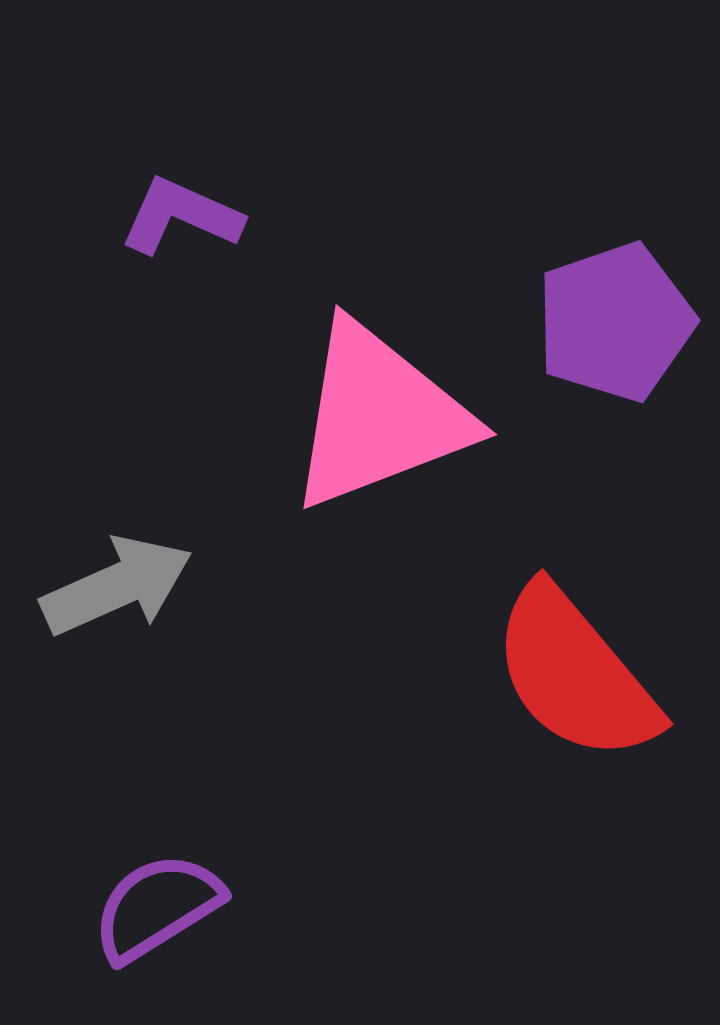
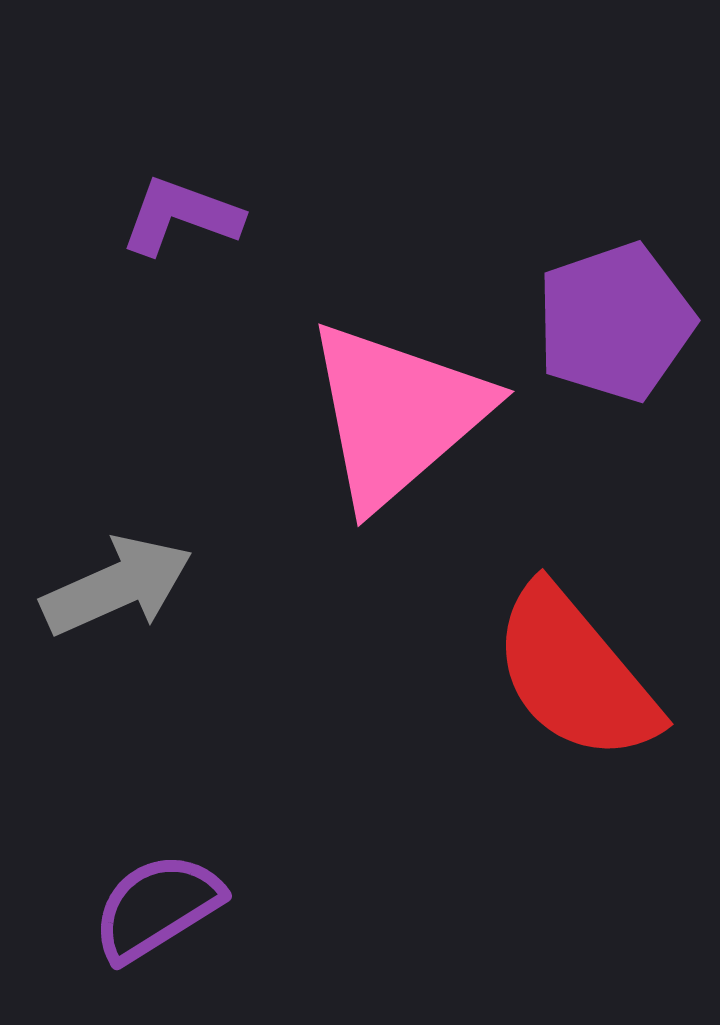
purple L-shape: rotated 4 degrees counterclockwise
pink triangle: moved 18 px right, 2 px up; rotated 20 degrees counterclockwise
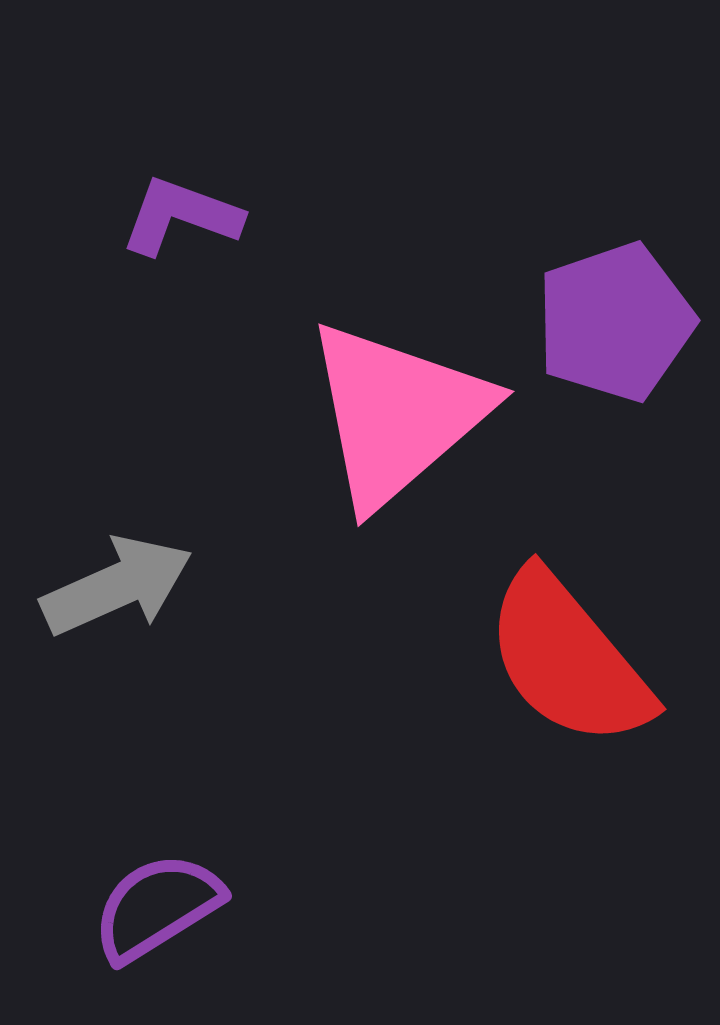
red semicircle: moved 7 px left, 15 px up
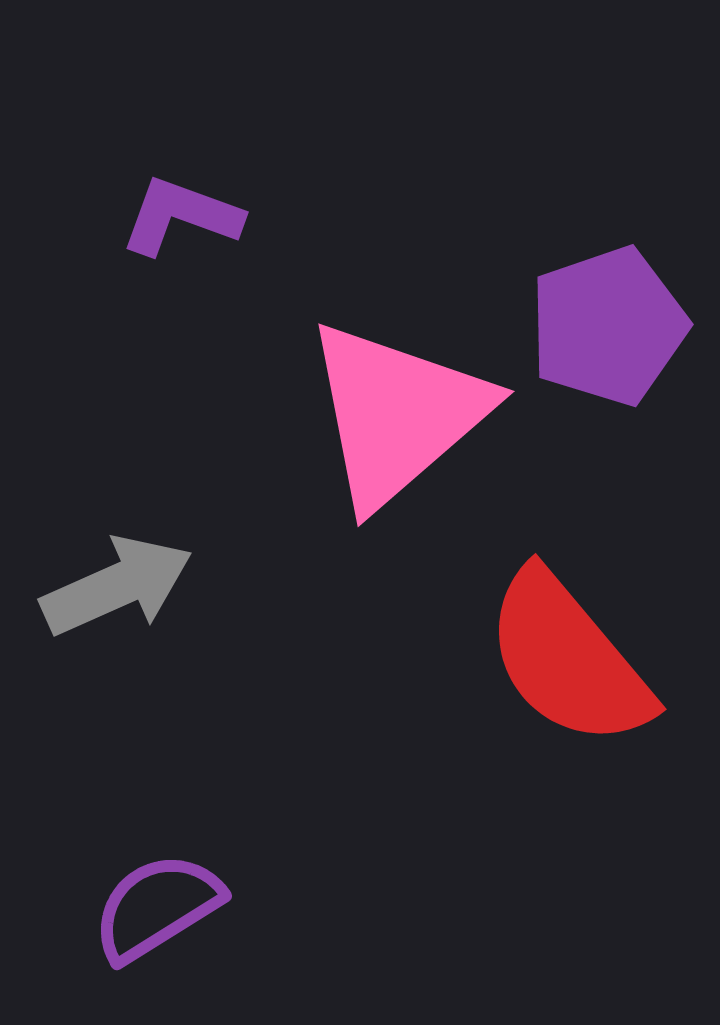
purple pentagon: moved 7 px left, 4 px down
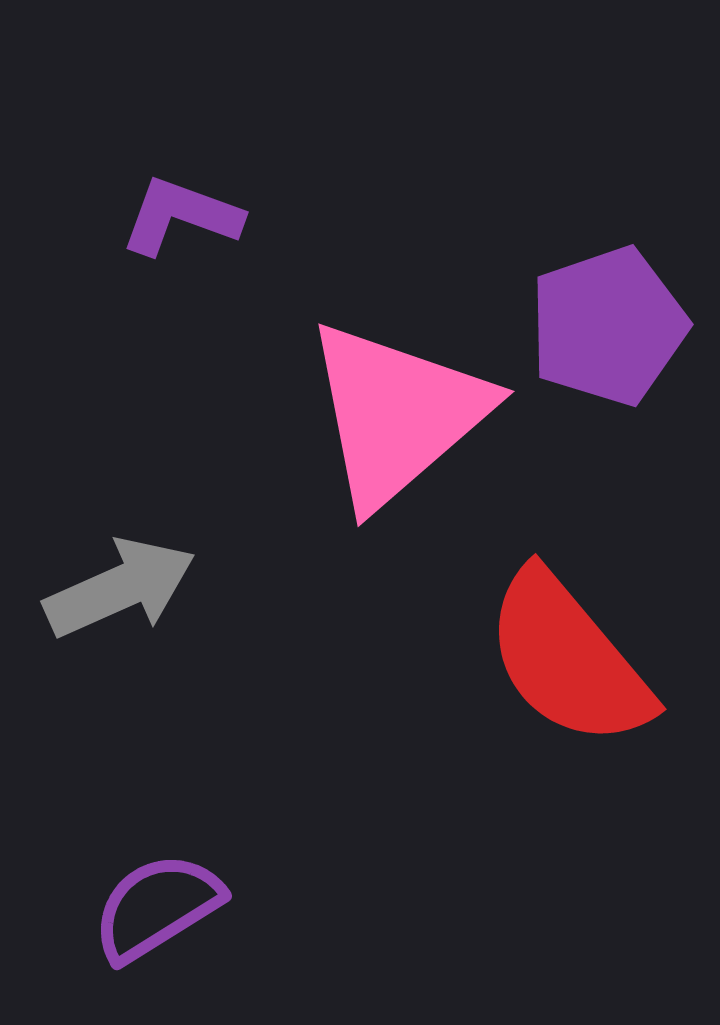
gray arrow: moved 3 px right, 2 px down
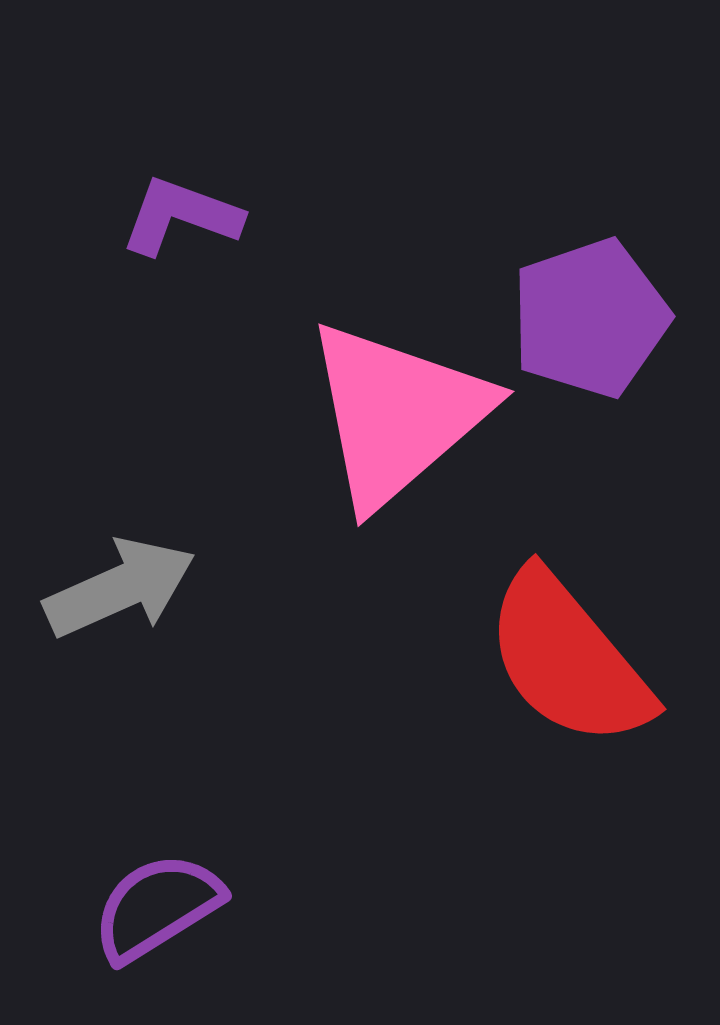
purple pentagon: moved 18 px left, 8 px up
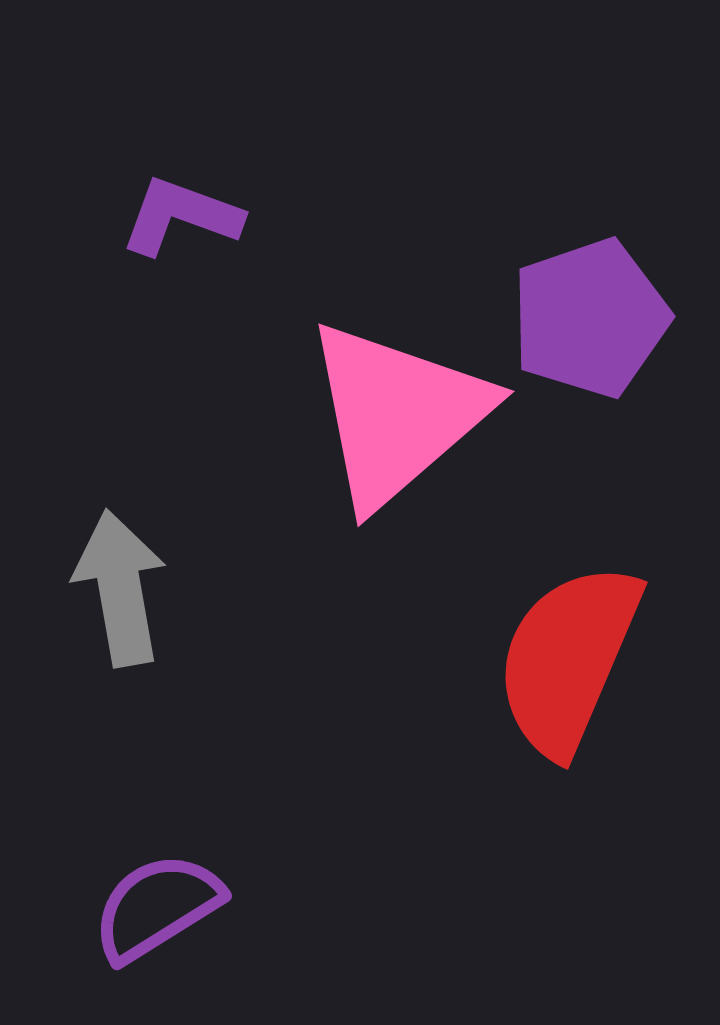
gray arrow: rotated 76 degrees counterclockwise
red semicircle: rotated 63 degrees clockwise
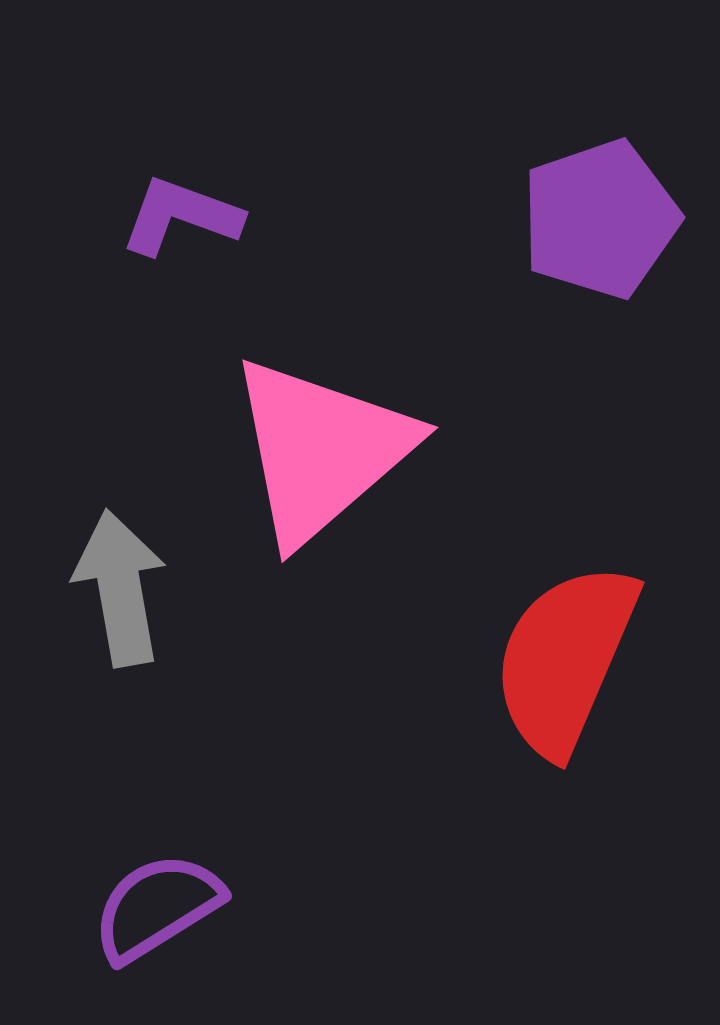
purple pentagon: moved 10 px right, 99 px up
pink triangle: moved 76 px left, 36 px down
red semicircle: moved 3 px left
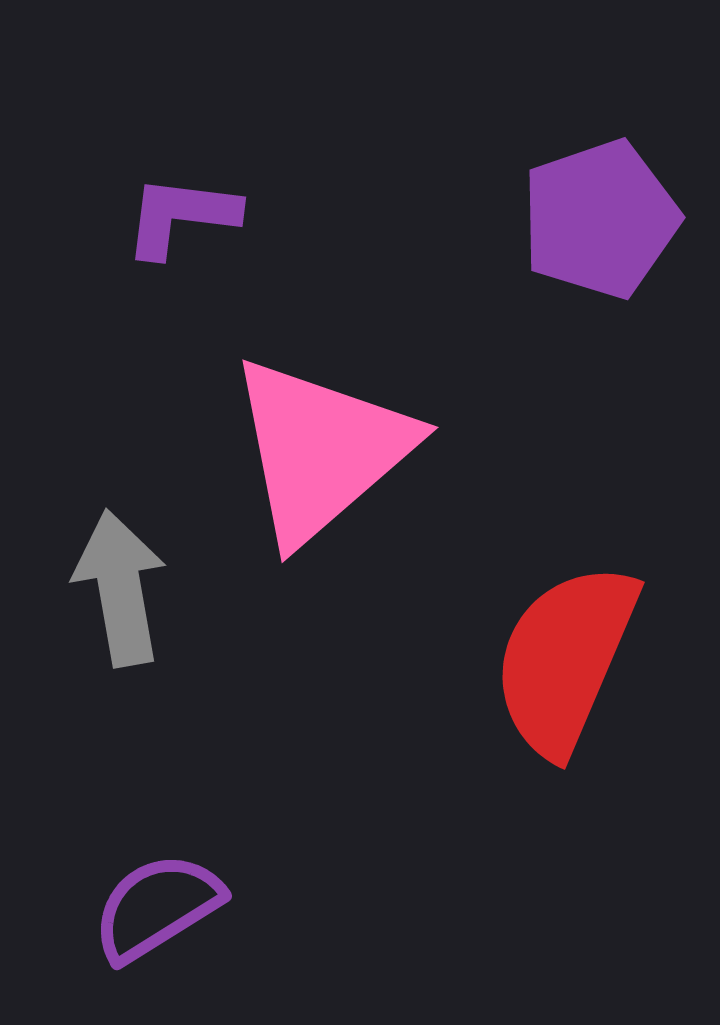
purple L-shape: rotated 13 degrees counterclockwise
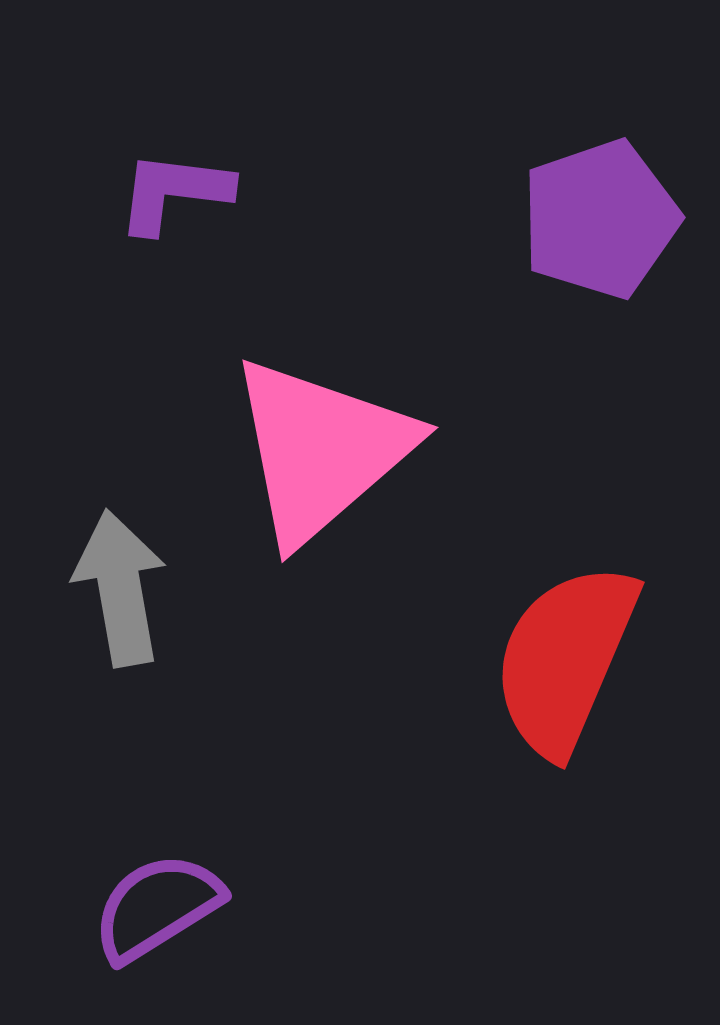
purple L-shape: moved 7 px left, 24 px up
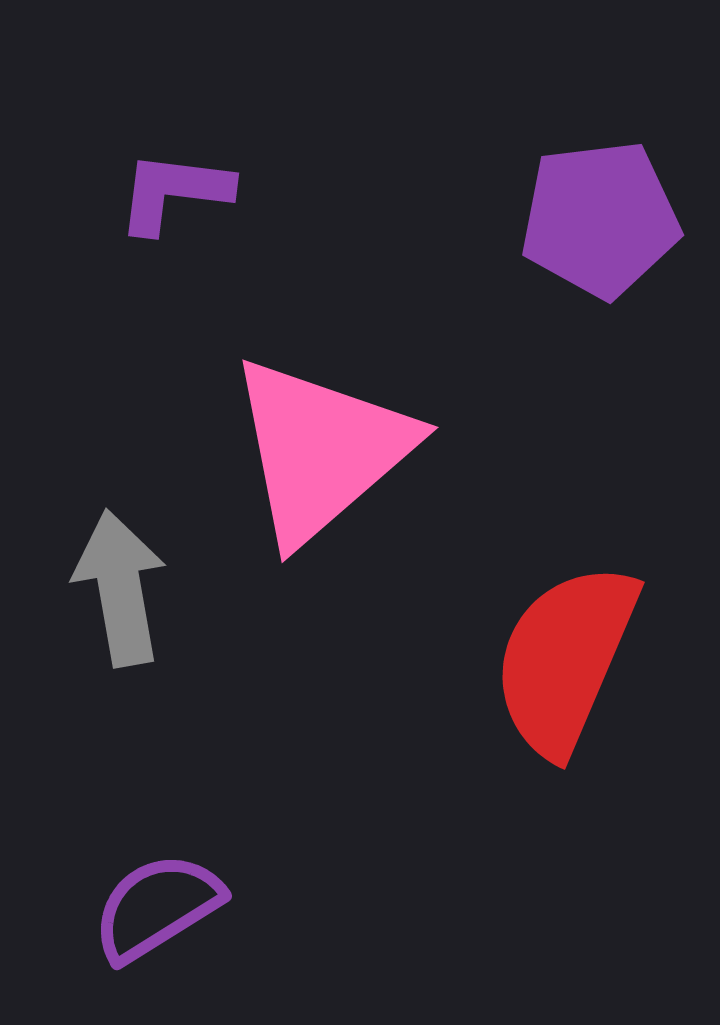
purple pentagon: rotated 12 degrees clockwise
